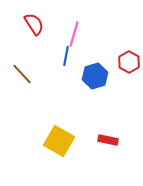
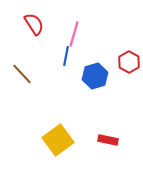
yellow square: moved 1 px left, 1 px up; rotated 24 degrees clockwise
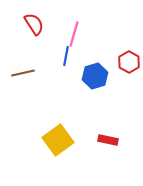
brown line: moved 1 px right, 1 px up; rotated 60 degrees counterclockwise
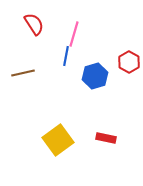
red rectangle: moved 2 px left, 2 px up
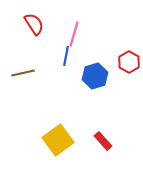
red rectangle: moved 3 px left, 3 px down; rotated 36 degrees clockwise
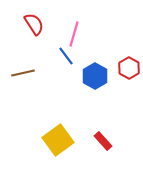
blue line: rotated 48 degrees counterclockwise
red hexagon: moved 6 px down
blue hexagon: rotated 15 degrees counterclockwise
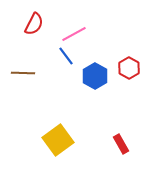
red semicircle: rotated 60 degrees clockwise
pink line: rotated 45 degrees clockwise
brown line: rotated 15 degrees clockwise
red rectangle: moved 18 px right, 3 px down; rotated 12 degrees clockwise
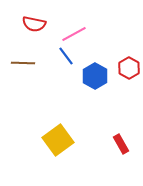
red semicircle: rotated 75 degrees clockwise
brown line: moved 10 px up
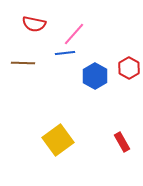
pink line: rotated 20 degrees counterclockwise
blue line: moved 1 px left, 3 px up; rotated 60 degrees counterclockwise
red rectangle: moved 1 px right, 2 px up
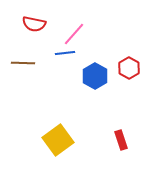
red rectangle: moved 1 px left, 2 px up; rotated 12 degrees clockwise
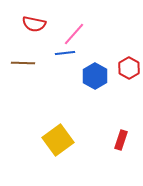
red rectangle: rotated 36 degrees clockwise
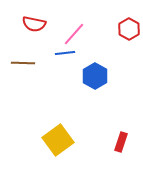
red hexagon: moved 39 px up
red rectangle: moved 2 px down
